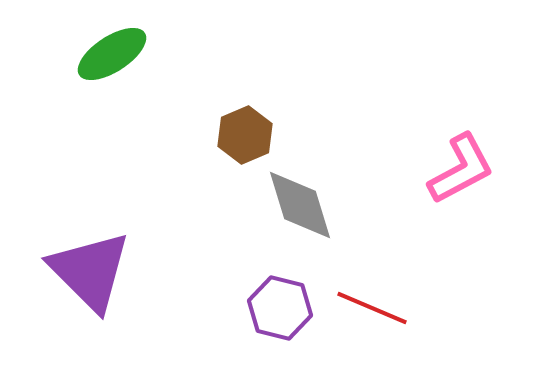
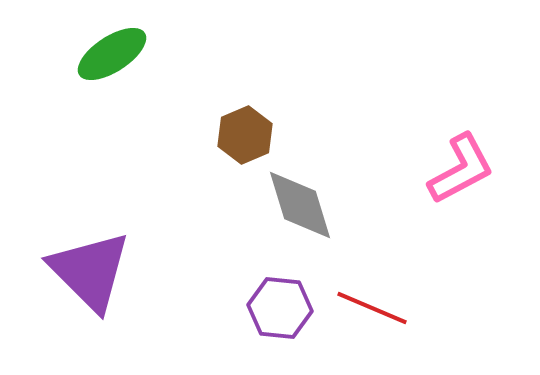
purple hexagon: rotated 8 degrees counterclockwise
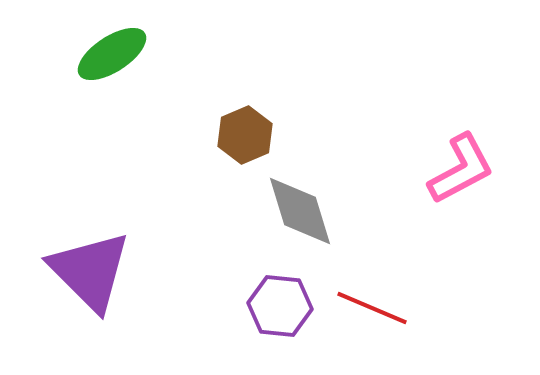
gray diamond: moved 6 px down
purple hexagon: moved 2 px up
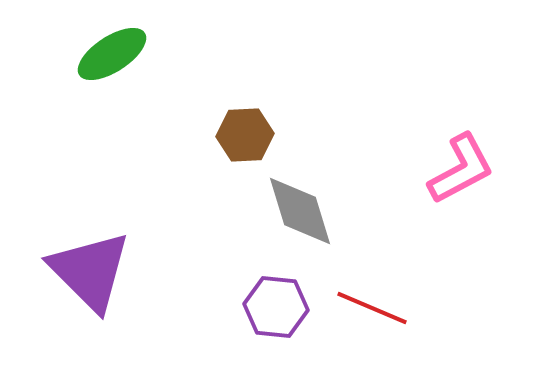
brown hexagon: rotated 20 degrees clockwise
purple hexagon: moved 4 px left, 1 px down
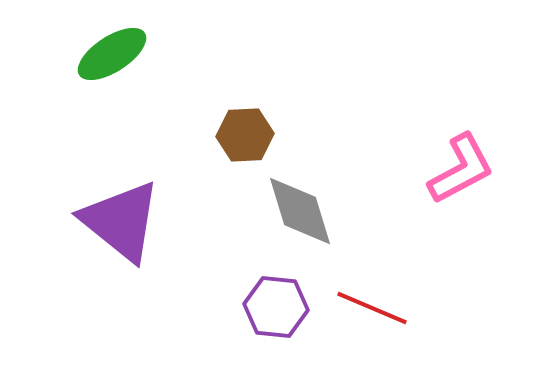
purple triangle: moved 31 px right, 50 px up; rotated 6 degrees counterclockwise
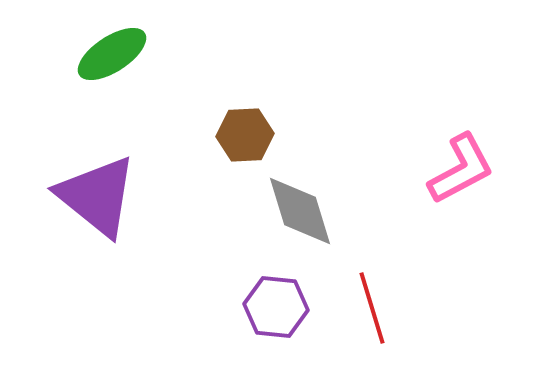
purple triangle: moved 24 px left, 25 px up
red line: rotated 50 degrees clockwise
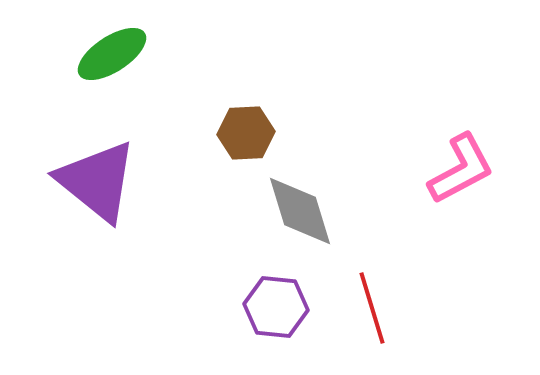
brown hexagon: moved 1 px right, 2 px up
purple triangle: moved 15 px up
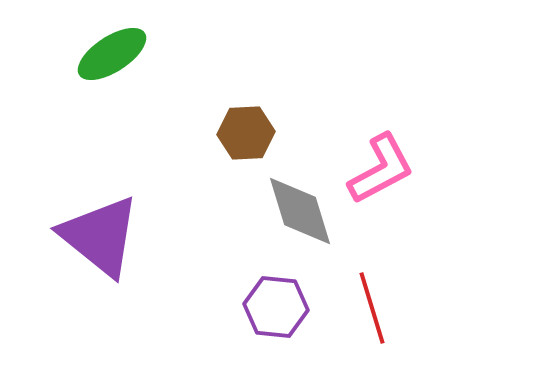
pink L-shape: moved 80 px left
purple triangle: moved 3 px right, 55 px down
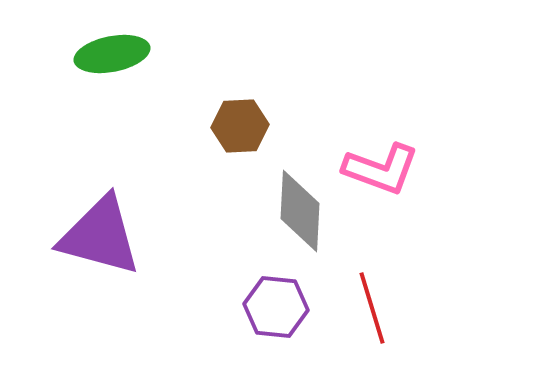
green ellipse: rotated 22 degrees clockwise
brown hexagon: moved 6 px left, 7 px up
pink L-shape: rotated 48 degrees clockwise
gray diamond: rotated 20 degrees clockwise
purple triangle: rotated 24 degrees counterclockwise
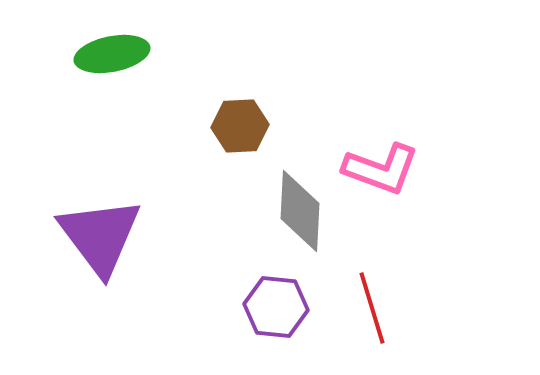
purple triangle: rotated 38 degrees clockwise
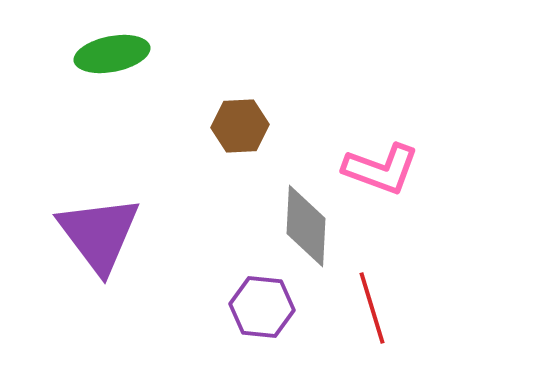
gray diamond: moved 6 px right, 15 px down
purple triangle: moved 1 px left, 2 px up
purple hexagon: moved 14 px left
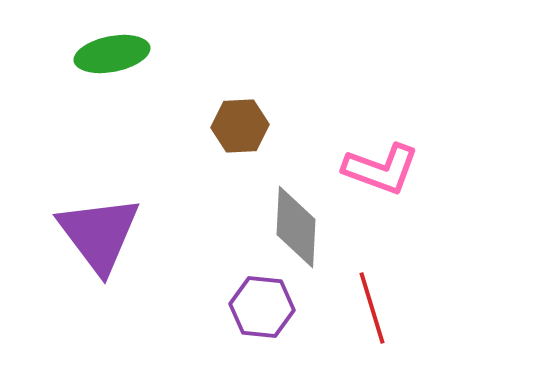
gray diamond: moved 10 px left, 1 px down
